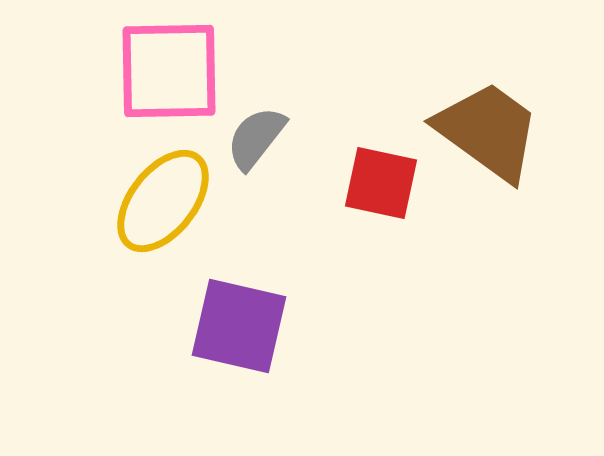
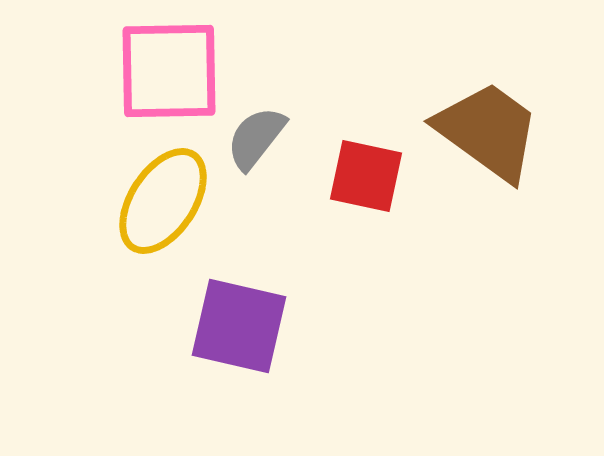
red square: moved 15 px left, 7 px up
yellow ellipse: rotated 5 degrees counterclockwise
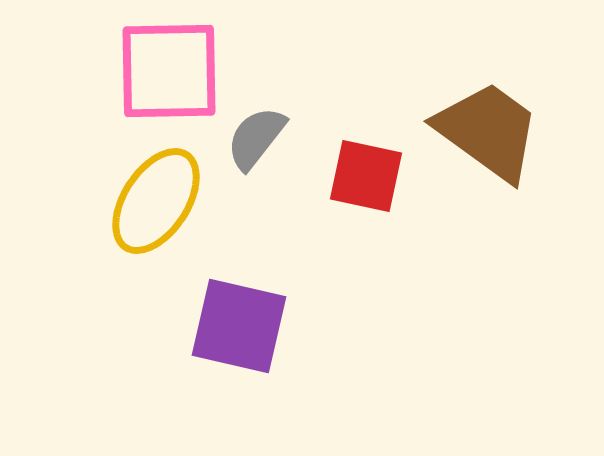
yellow ellipse: moved 7 px left
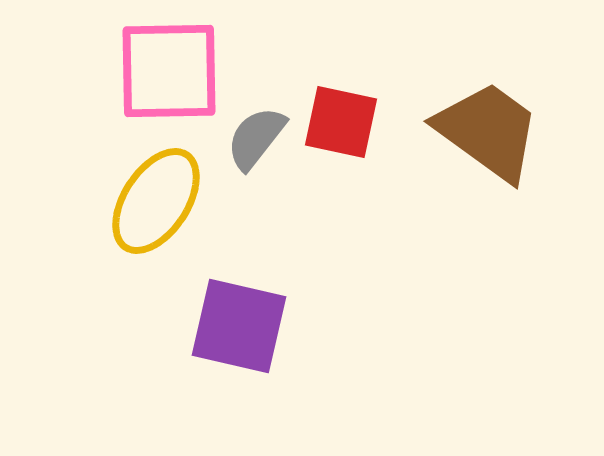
red square: moved 25 px left, 54 px up
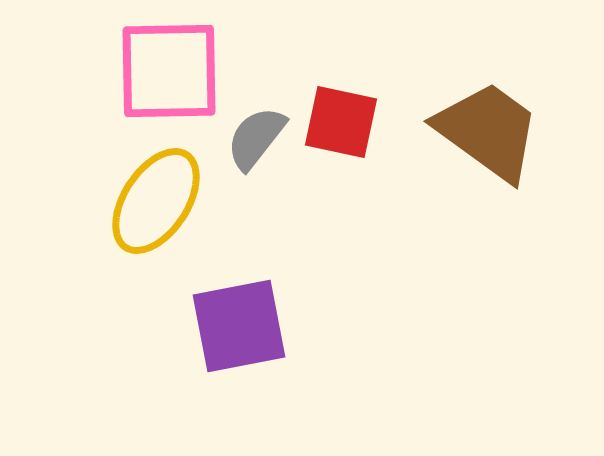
purple square: rotated 24 degrees counterclockwise
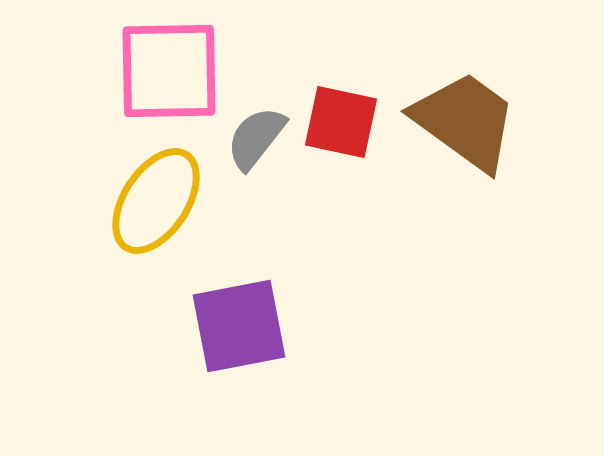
brown trapezoid: moved 23 px left, 10 px up
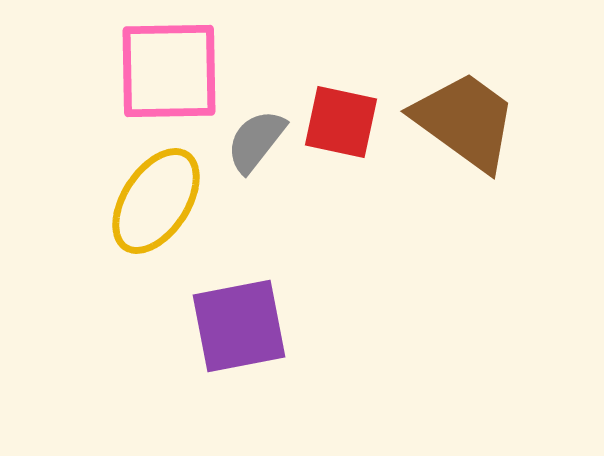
gray semicircle: moved 3 px down
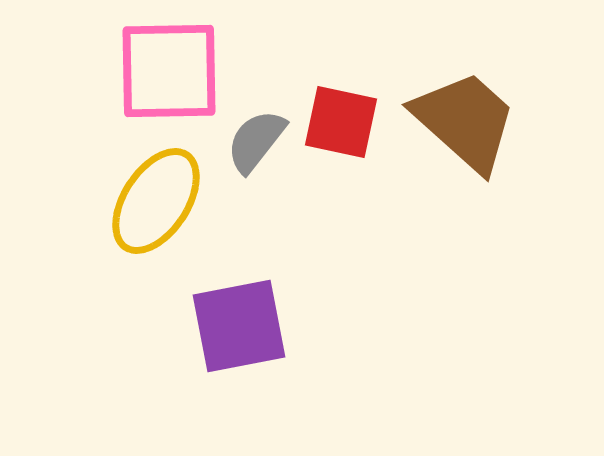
brown trapezoid: rotated 6 degrees clockwise
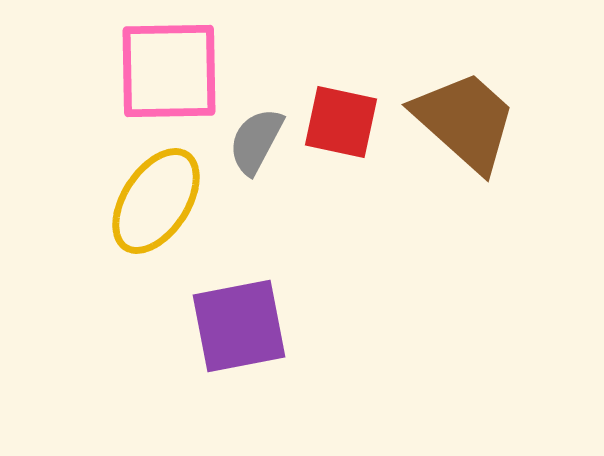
gray semicircle: rotated 10 degrees counterclockwise
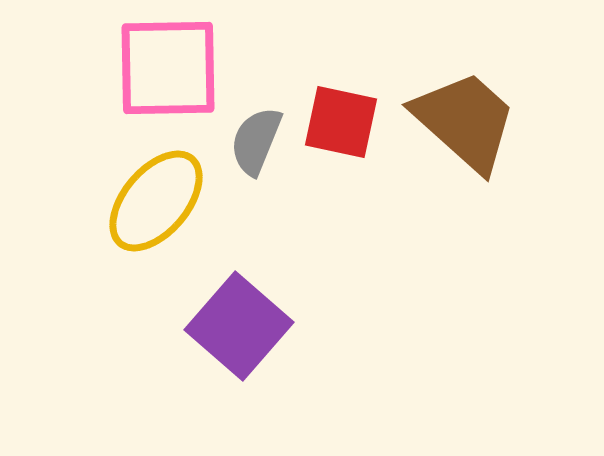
pink square: moved 1 px left, 3 px up
gray semicircle: rotated 6 degrees counterclockwise
yellow ellipse: rotated 7 degrees clockwise
purple square: rotated 38 degrees counterclockwise
